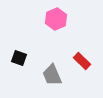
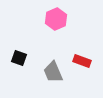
red rectangle: rotated 24 degrees counterclockwise
gray trapezoid: moved 1 px right, 3 px up
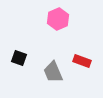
pink hexagon: moved 2 px right
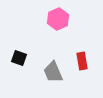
red rectangle: rotated 60 degrees clockwise
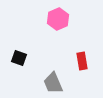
gray trapezoid: moved 11 px down
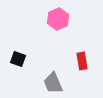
black square: moved 1 px left, 1 px down
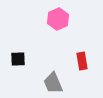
black square: rotated 21 degrees counterclockwise
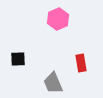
red rectangle: moved 1 px left, 2 px down
